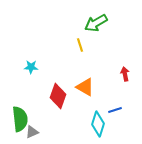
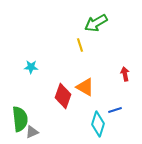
red diamond: moved 5 px right
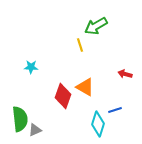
green arrow: moved 3 px down
red arrow: rotated 64 degrees counterclockwise
gray triangle: moved 3 px right, 2 px up
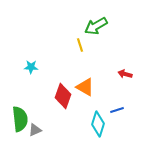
blue line: moved 2 px right
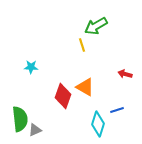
yellow line: moved 2 px right
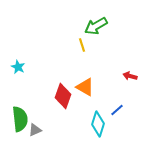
cyan star: moved 13 px left; rotated 24 degrees clockwise
red arrow: moved 5 px right, 2 px down
blue line: rotated 24 degrees counterclockwise
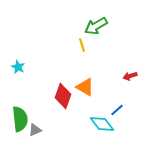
red arrow: rotated 32 degrees counterclockwise
cyan diamond: moved 4 px right; rotated 55 degrees counterclockwise
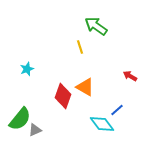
green arrow: rotated 65 degrees clockwise
yellow line: moved 2 px left, 2 px down
cyan star: moved 9 px right, 2 px down; rotated 24 degrees clockwise
red arrow: rotated 48 degrees clockwise
green semicircle: rotated 45 degrees clockwise
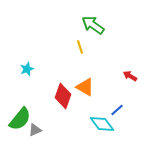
green arrow: moved 3 px left, 1 px up
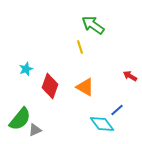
cyan star: moved 1 px left
red diamond: moved 13 px left, 10 px up
